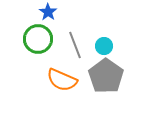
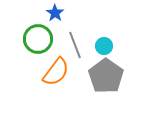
blue star: moved 7 px right, 1 px down
orange semicircle: moved 6 px left, 8 px up; rotated 76 degrees counterclockwise
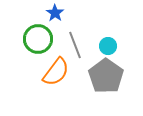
cyan circle: moved 4 px right
